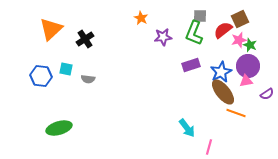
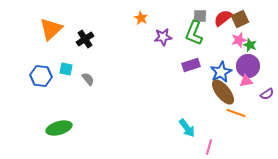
red semicircle: moved 12 px up
gray semicircle: rotated 136 degrees counterclockwise
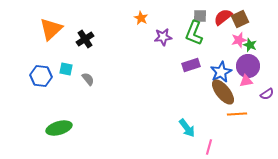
red semicircle: moved 1 px up
orange line: moved 1 px right, 1 px down; rotated 24 degrees counterclockwise
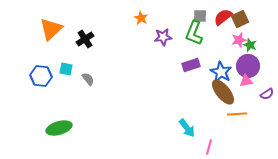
blue star: rotated 15 degrees counterclockwise
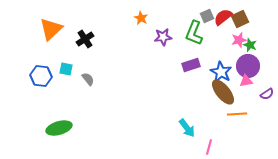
gray square: moved 7 px right; rotated 24 degrees counterclockwise
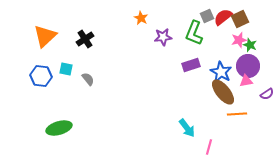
orange triangle: moved 6 px left, 7 px down
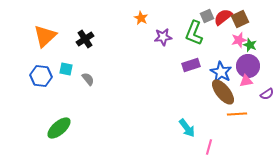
green ellipse: rotated 25 degrees counterclockwise
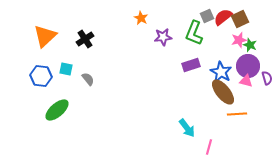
pink triangle: rotated 24 degrees clockwise
purple semicircle: moved 16 px up; rotated 72 degrees counterclockwise
green ellipse: moved 2 px left, 18 px up
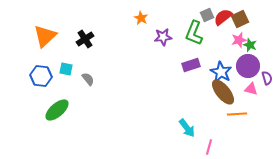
gray square: moved 1 px up
pink triangle: moved 5 px right, 8 px down
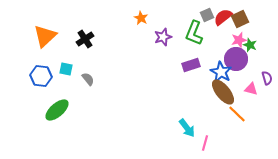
purple star: rotated 12 degrees counterclockwise
purple circle: moved 12 px left, 7 px up
orange line: rotated 48 degrees clockwise
pink line: moved 4 px left, 4 px up
